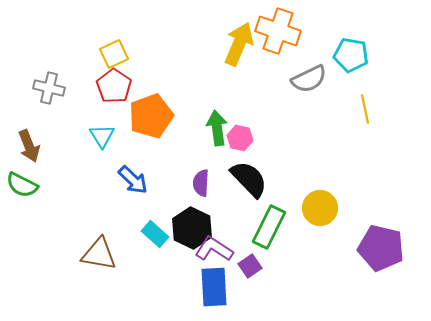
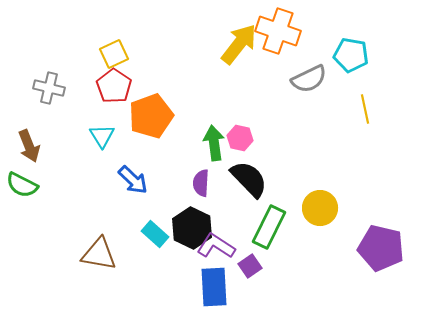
yellow arrow: rotated 15 degrees clockwise
green arrow: moved 3 px left, 15 px down
purple L-shape: moved 2 px right, 3 px up
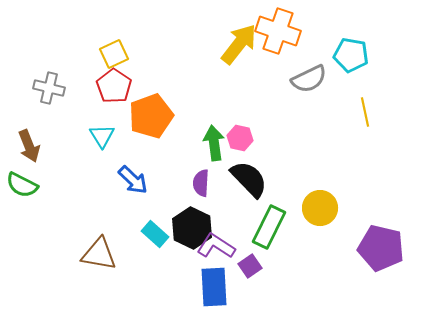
yellow line: moved 3 px down
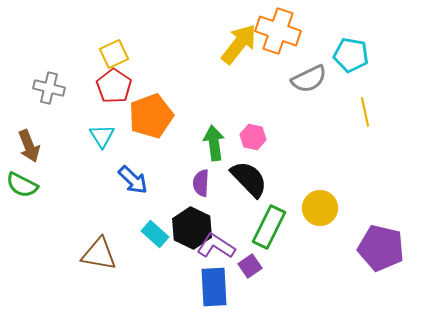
pink hexagon: moved 13 px right, 1 px up
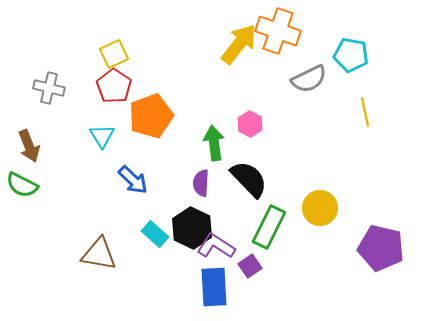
pink hexagon: moved 3 px left, 13 px up; rotated 15 degrees clockwise
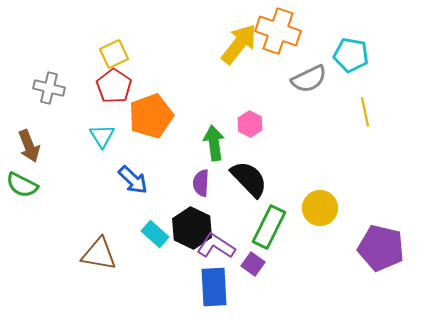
purple square: moved 3 px right, 2 px up; rotated 20 degrees counterclockwise
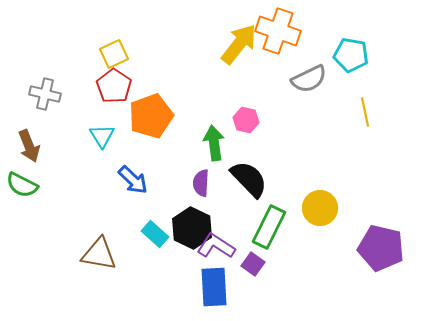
gray cross: moved 4 px left, 6 px down
pink hexagon: moved 4 px left, 4 px up; rotated 15 degrees counterclockwise
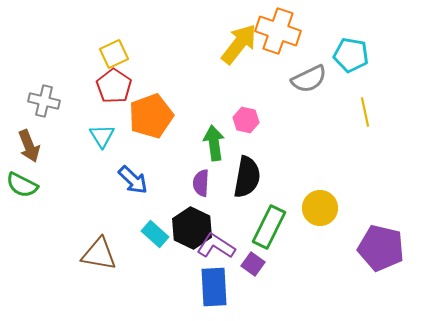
gray cross: moved 1 px left, 7 px down
black semicircle: moved 2 px left, 2 px up; rotated 54 degrees clockwise
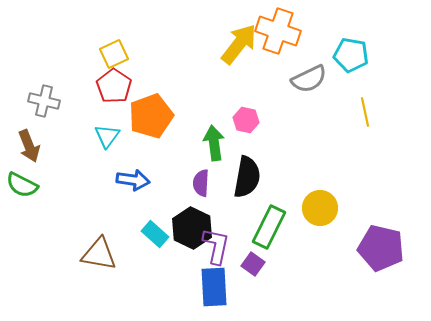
cyan triangle: moved 5 px right; rotated 8 degrees clockwise
blue arrow: rotated 36 degrees counterclockwise
purple L-shape: rotated 69 degrees clockwise
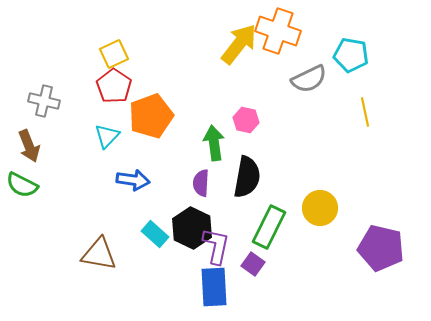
cyan triangle: rotated 8 degrees clockwise
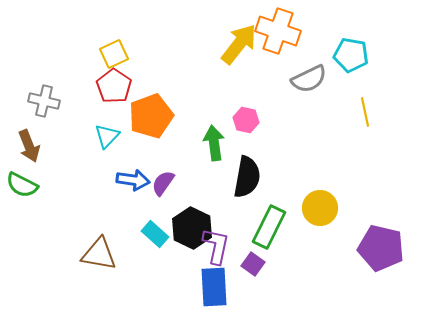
purple semicircle: moved 38 px left; rotated 32 degrees clockwise
